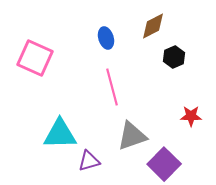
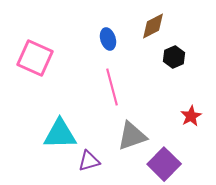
blue ellipse: moved 2 px right, 1 px down
red star: rotated 30 degrees counterclockwise
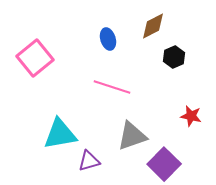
pink square: rotated 27 degrees clockwise
pink line: rotated 57 degrees counterclockwise
red star: rotated 30 degrees counterclockwise
cyan triangle: rotated 9 degrees counterclockwise
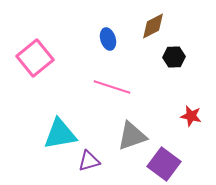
black hexagon: rotated 20 degrees clockwise
purple square: rotated 8 degrees counterclockwise
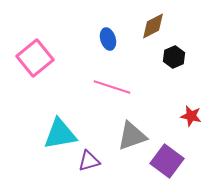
black hexagon: rotated 20 degrees counterclockwise
purple square: moved 3 px right, 3 px up
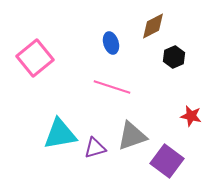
blue ellipse: moved 3 px right, 4 px down
purple triangle: moved 6 px right, 13 px up
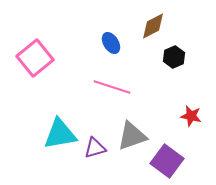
blue ellipse: rotated 15 degrees counterclockwise
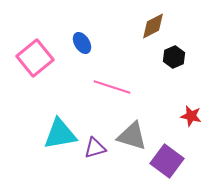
blue ellipse: moved 29 px left
gray triangle: rotated 36 degrees clockwise
